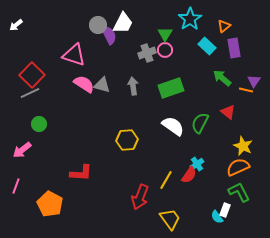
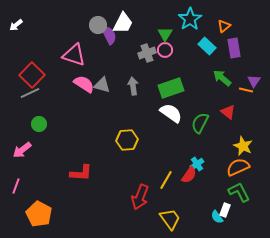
white semicircle: moved 2 px left, 13 px up
orange pentagon: moved 11 px left, 10 px down
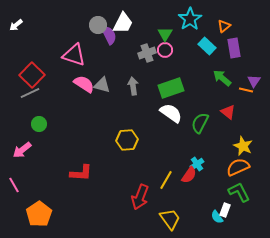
pink line: moved 2 px left, 1 px up; rotated 49 degrees counterclockwise
orange pentagon: rotated 10 degrees clockwise
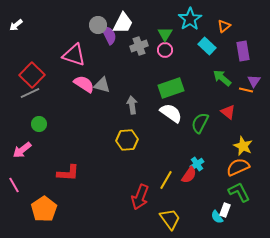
purple rectangle: moved 9 px right, 3 px down
gray cross: moved 8 px left, 7 px up
gray arrow: moved 1 px left, 19 px down
red L-shape: moved 13 px left
orange pentagon: moved 5 px right, 5 px up
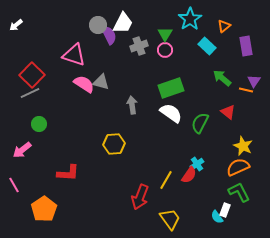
purple rectangle: moved 3 px right, 5 px up
gray triangle: moved 1 px left, 3 px up
yellow hexagon: moved 13 px left, 4 px down
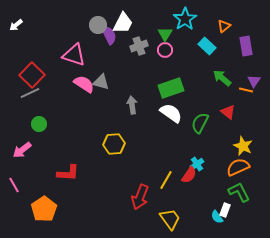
cyan star: moved 5 px left
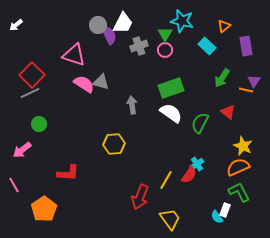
cyan star: moved 3 px left, 2 px down; rotated 25 degrees counterclockwise
green arrow: rotated 96 degrees counterclockwise
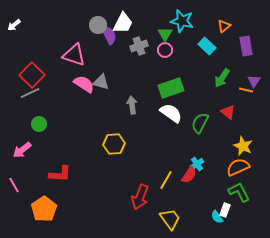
white arrow: moved 2 px left
red L-shape: moved 8 px left, 1 px down
